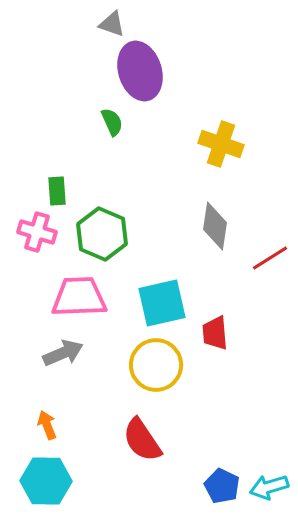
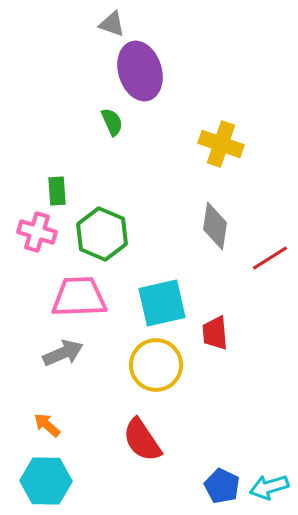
orange arrow: rotated 28 degrees counterclockwise
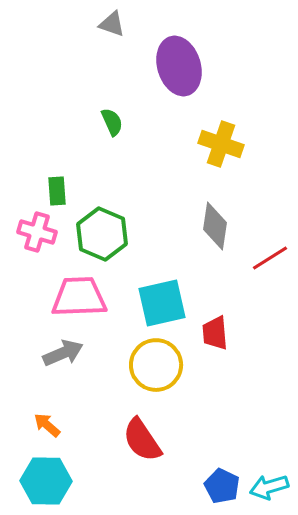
purple ellipse: moved 39 px right, 5 px up
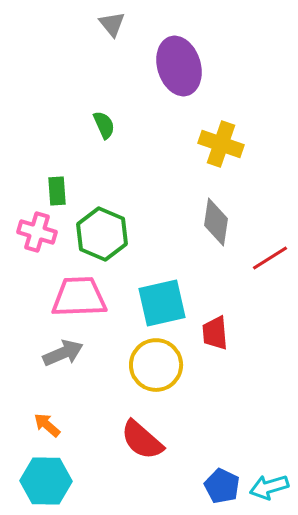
gray triangle: rotated 32 degrees clockwise
green semicircle: moved 8 px left, 3 px down
gray diamond: moved 1 px right, 4 px up
red semicircle: rotated 15 degrees counterclockwise
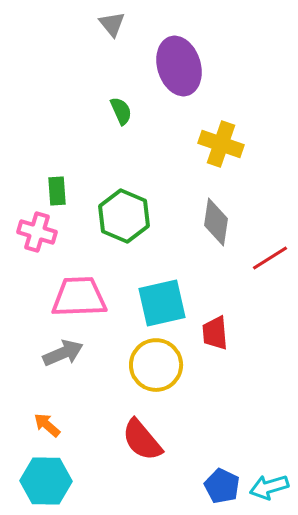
green semicircle: moved 17 px right, 14 px up
green hexagon: moved 22 px right, 18 px up
red semicircle: rotated 9 degrees clockwise
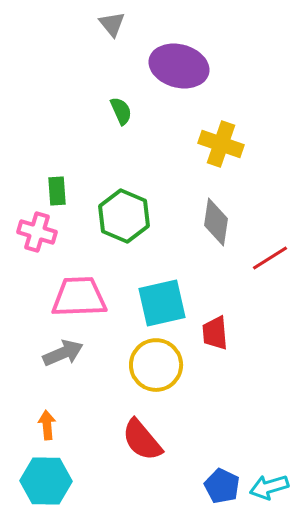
purple ellipse: rotated 58 degrees counterclockwise
orange arrow: rotated 44 degrees clockwise
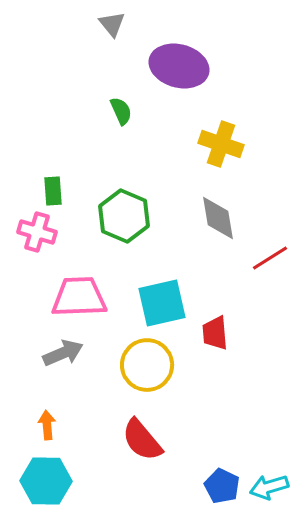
green rectangle: moved 4 px left
gray diamond: moved 2 px right, 4 px up; rotated 18 degrees counterclockwise
yellow circle: moved 9 px left
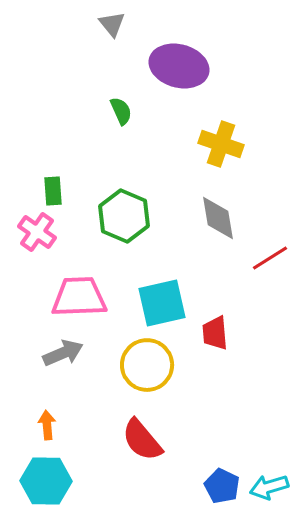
pink cross: rotated 18 degrees clockwise
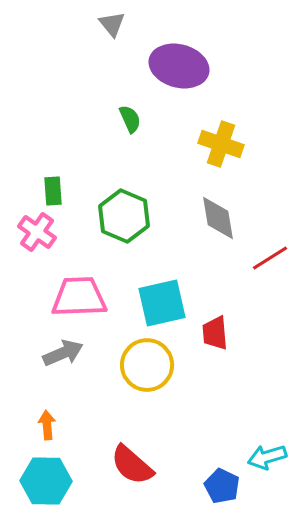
green semicircle: moved 9 px right, 8 px down
red semicircle: moved 10 px left, 25 px down; rotated 9 degrees counterclockwise
cyan arrow: moved 2 px left, 30 px up
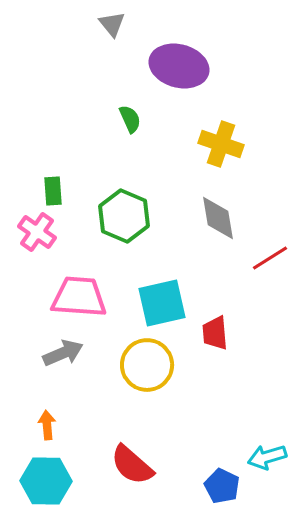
pink trapezoid: rotated 6 degrees clockwise
